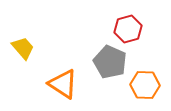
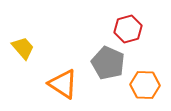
gray pentagon: moved 2 px left, 1 px down
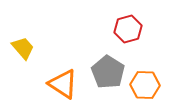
gray pentagon: moved 9 px down; rotated 8 degrees clockwise
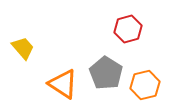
gray pentagon: moved 2 px left, 1 px down
orange hexagon: rotated 16 degrees counterclockwise
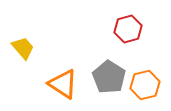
gray pentagon: moved 3 px right, 4 px down
